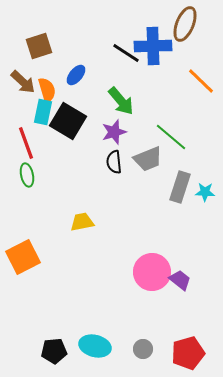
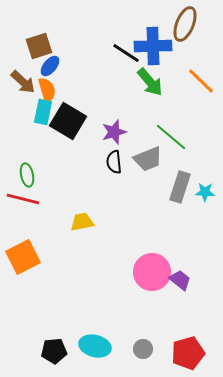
blue ellipse: moved 26 px left, 9 px up
green arrow: moved 29 px right, 19 px up
red line: moved 3 px left, 56 px down; rotated 56 degrees counterclockwise
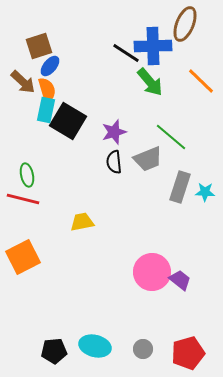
cyan rectangle: moved 3 px right, 2 px up
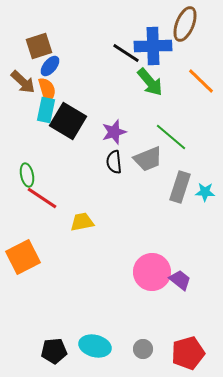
red line: moved 19 px right, 1 px up; rotated 20 degrees clockwise
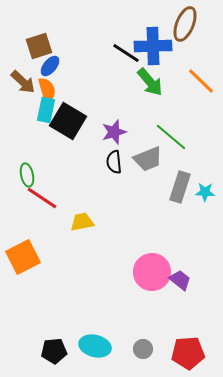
red pentagon: rotated 12 degrees clockwise
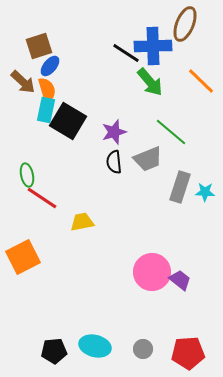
green line: moved 5 px up
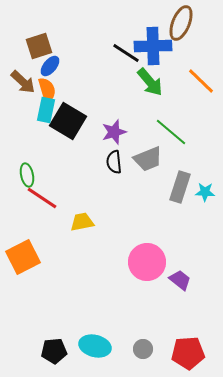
brown ellipse: moved 4 px left, 1 px up
pink circle: moved 5 px left, 10 px up
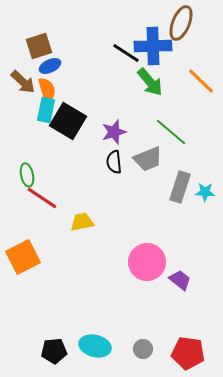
blue ellipse: rotated 25 degrees clockwise
red pentagon: rotated 12 degrees clockwise
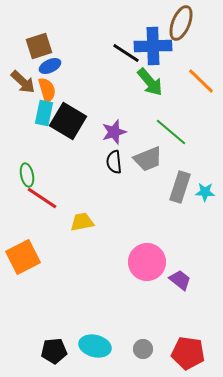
cyan rectangle: moved 2 px left, 3 px down
